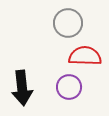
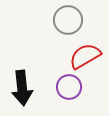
gray circle: moved 3 px up
red semicircle: rotated 32 degrees counterclockwise
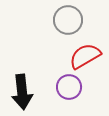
black arrow: moved 4 px down
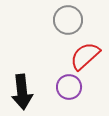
red semicircle: rotated 12 degrees counterclockwise
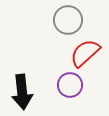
red semicircle: moved 3 px up
purple circle: moved 1 px right, 2 px up
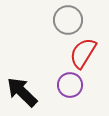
red semicircle: moved 2 px left; rotated 16 degrees counterclockwise
black arrow: rotated 140 degrees clockwise
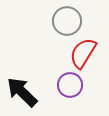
gray circle: moved 1 px left, 1 px down
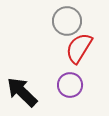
red semicircle: moved 4 px left, 5 px up
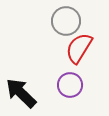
gray circle: moved 1 px left
black arrow: moved 1 px left, 1 px down
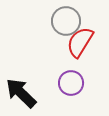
red semicircle: moved 1 px right, 6 px up
purple circle: moved 1 px right, 2 px up
